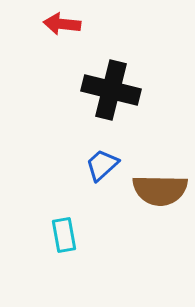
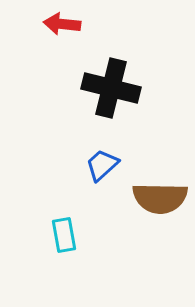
black cross: moved 2 px up
brown semicircle: moved 8 px down
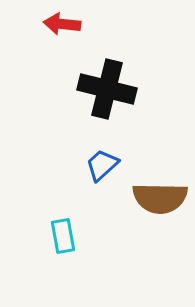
black cross: moved 4 px left, 1 px down
cyan rectangle: moved 1 px left, 1 px down
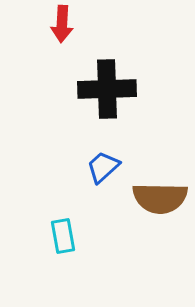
red arrow: rotated 93 degrees counterclockwise
black cross: rotated 16 degrees counterclockwise
blue trapezoid: moved 1 px right, 2 px down
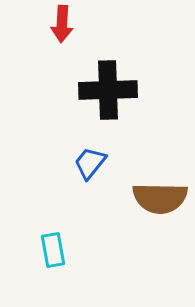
black cross: moved 1 px right, 1 px down
blue trapezoid: moved 13 px left, 4 px up; rotated 9 degrees counterclockwise
cyan rectangle: moved 10 px left, 14 px down
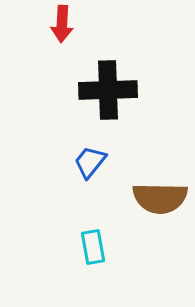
blue trapezoid: moved 1 px up
cyan rectangle: moved 40 px right, 3 px up
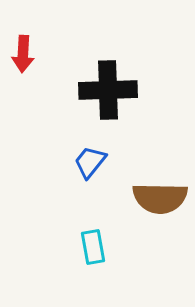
red arrow: moved 39 px left, 30 px down
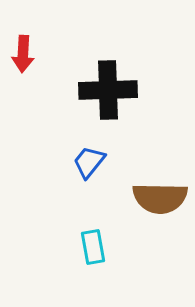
blue trapezoid: moved 1 px left
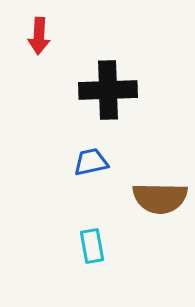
red arrow: moved 16 px right, 18 px up
blue trapezoid: moved 2 px right; rotated 39 degrees clockwise
cyan rectangle: moved 1 px left, 1 px up
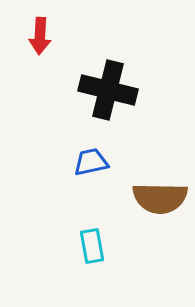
red arrow: moved 1 px right
black cross: rotated 16 degrees clockwise
